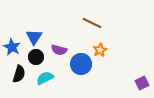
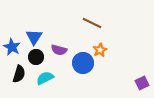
blue circle: moved 2 px right, 1 px up
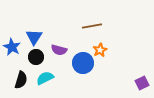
brown line: moved 3 px down; rotated 36 degrees counterclockwise
black semicircle: moved 2 px right, 6 px down
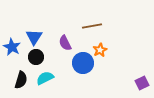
purple semicircle: moved 6 px right, 7 px up; rotated 49 degrees clockwise
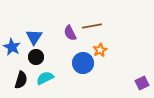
purple semicircle: moved 5 px right, 10 px up
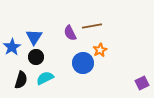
blue star: rotated 12 degrees clockwise
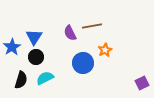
orange star: moved 5 px right
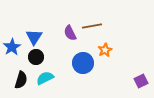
purple square: moved 1 px left, 2 px up
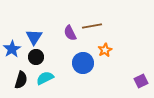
blue star: moved 2 px down
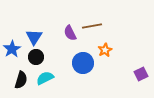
purple square: moved 7 px up
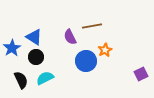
purple semicircle: moved 4 px down
blue triangle: rotated 30 degrees counterclockwise
blue star: moved 1 px up
blue circle: moved 3 px right, 2 px up
black semicircle: rotated 42 degrees counterclockwise
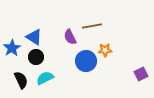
orange star: rotated 24 degrees clockwise
